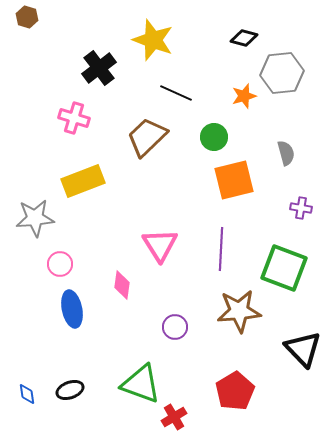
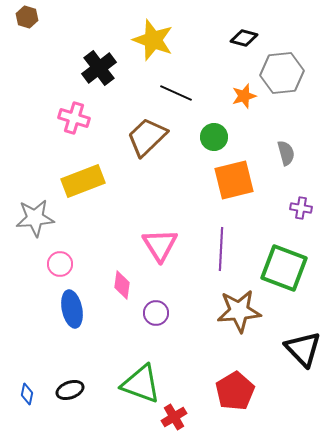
purple circle: moved 19 px left, 14 px up
blue diamond: rotated 20 degrees clockwise
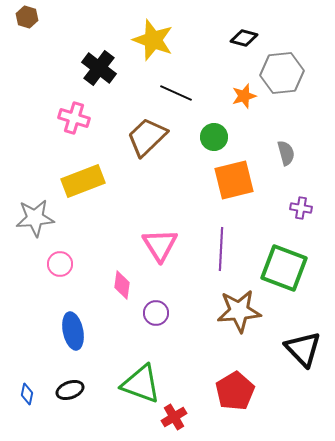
black cross: rotated 16 degrees counterclockwise
blue ellipse: moved 1 px right, 22 px down
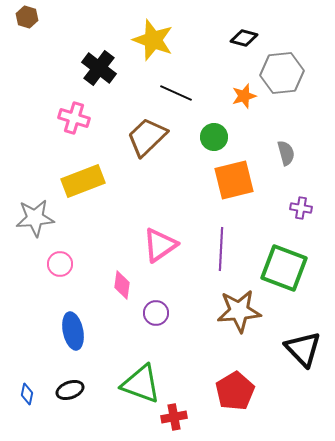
pink triangle: rotated 27 degrees clockwise
red cross: rotated 20 degrees clockwise
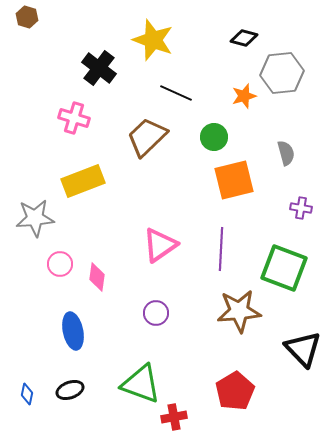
pink diamond: moved 25 px left, 8 px up
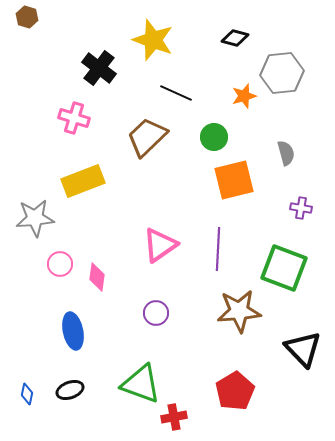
black diamond: moved 9 px left
purple line: moved 3 px left
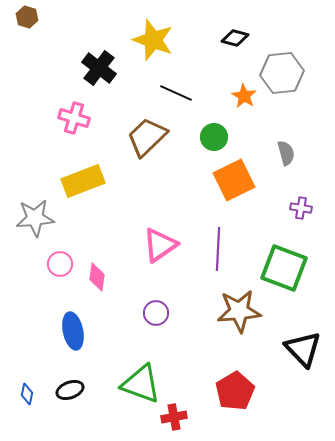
orange star: rotated 25 degrees counterclockwise
orange square: rotated 12 degrees counterclockwise
